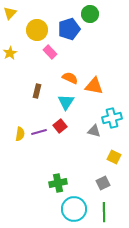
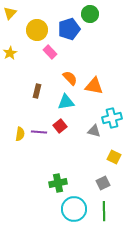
orange semicircle: rotated 21 degrees clockwise
cyan triangle: rotated 48 degrees clockwise
purple line: rotated 21 degrees clockwise
green line: moved 1 px up
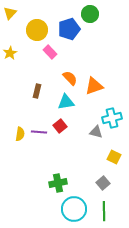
orange triangle: rotated 30 degrees counterclockwise
gray triangle: moved 2 px right, 1 px down
gray square: rotated 16 degrees counterclockwise
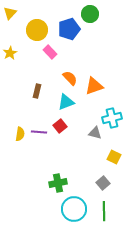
cyan triangle: rotated 12 degrees counterclockwise
gray triangle: moved 1 px left, 1 px down
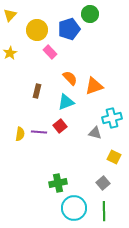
yellow triangle: moved 2 px down
cyan circle: moved 1 px up
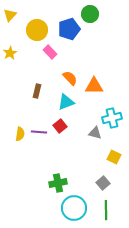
orange triangle: rotated 18 degrees clockwise
green line: moved 2 px right, 1 px up
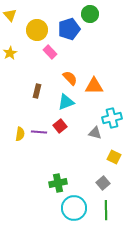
yellow triangle: rotated 24 degrees counterclockwise
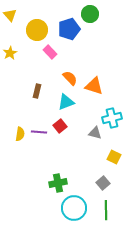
orange triangle: rotated 18 degrees clockwise
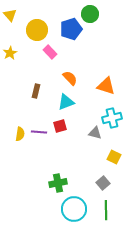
blue pentagon: moved 2 px right
orange triangle: moved 12 px right
brown rectangle: moved 1 px left
red square: rotated 24 degrees clockwise
cyan circle: moved 1 px down
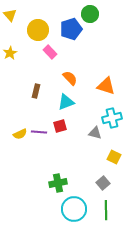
yellow circle: moved 1 px right
yellow semicircle: rotated 56 degrees clockwise
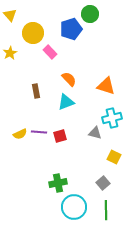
yellow circle: moved 5 px left, 3 px down
orange semicircle: moved 1 px left, 1 px down
brown rectangle: rotated 24 degrees counterclockwise
red square: moved 10 px down
cyan circle: moved 2 px up
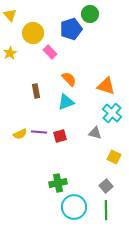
cyan cross: moved 5 px up; rotated 36 degrees counterclockwise
gray square: moved 3 px right, 3 px down
